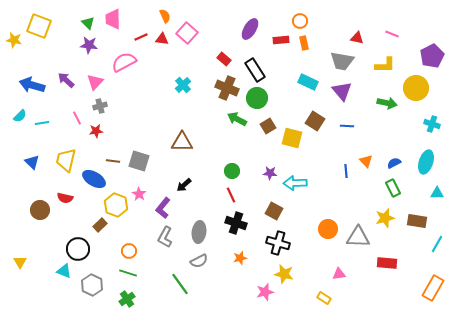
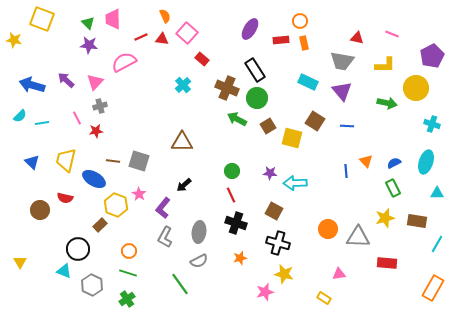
yellow square at (39, 26): moved 3 px right, 7 px up
red rectangle at (224, 59): moved 22 px left
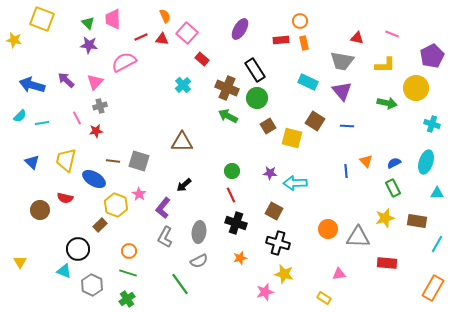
purple ellipse at (250, 29): moved 10 px left
green arrow at (237, 119): moved 9 px left, 3 px up
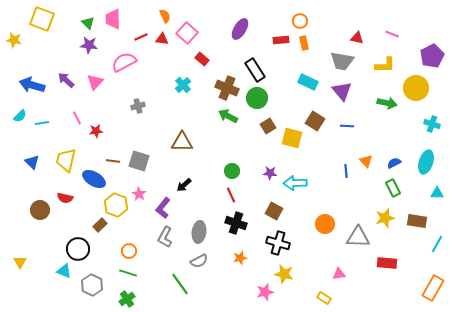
gray cross at (100, 106): moved 38 px right
orange circle at (328, 229): moved 3 px left, 5 px up
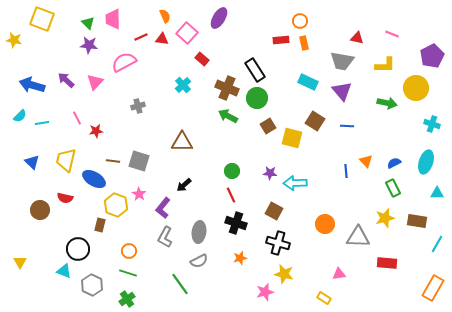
purple ellipse at (240, 29): moved 21 px left, 11 px up
brown rectangle at (100, 225): rotated 32 degrees counterclockwise
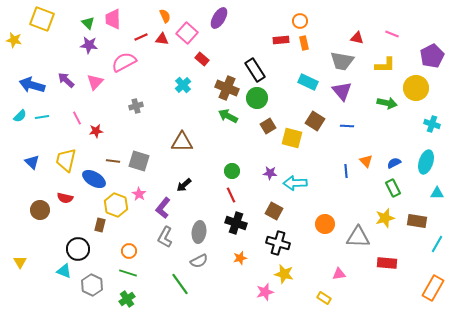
gray cross at (138, 106): moved 2 px left
cyan line at (42, 123): moved 6 px up
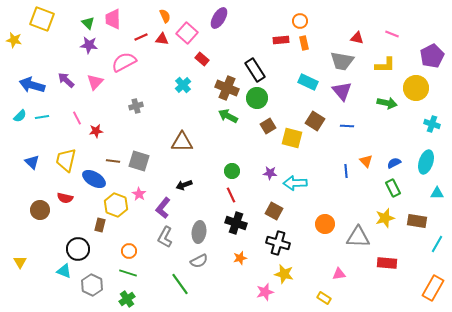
black arrow at (184, 185): rotated 21 degrees clockwise
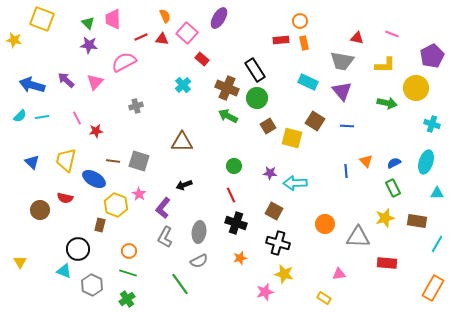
green circle at (232, 171): moved 2 px right, 5 px up
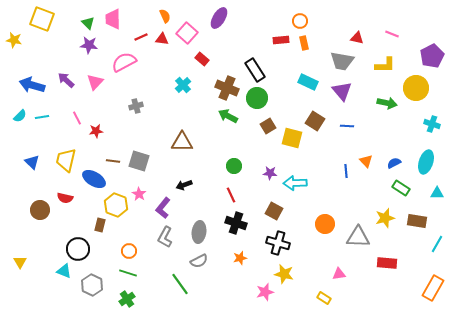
green rectangle at (393, 188): moved 8 px right; rotated 30 degrees counterclockwise
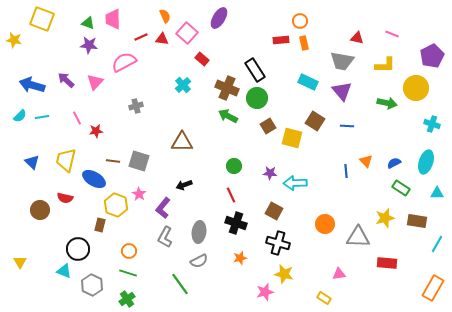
green triangle at (88, 23): rotated 24 degrees counterclockwise
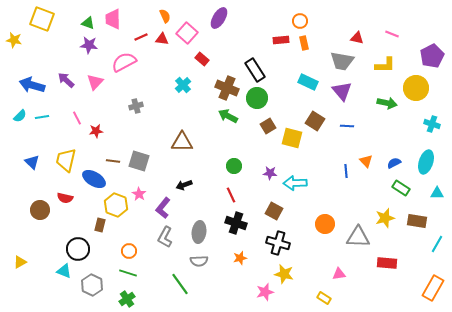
gray semicircle at (199, 261): rotated 24 degrees clockwise
yellow triangle at (20, 262): rotated 32 degrees clockwise
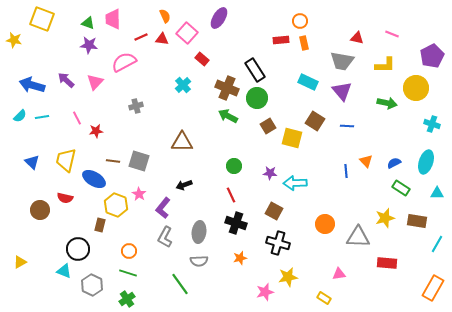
yellow star at (284, 274): moved 4 px right, 3 px down; rotated 24 degrees counterclockwise
